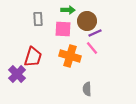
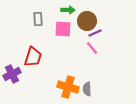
orange cross: moved 2 px left, 31 px down
purple cross: moved 5 px left; rotated 18 degrees clockwise
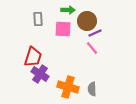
purple cross: moved 28 px right; rotated 30 degrees counterclockwise
gray semicircle: moved 5 px right
